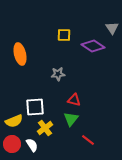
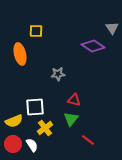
yellow square: moved 28 px left, 4 px up
red circle: moved 1 px right
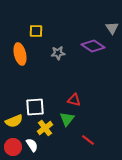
gray star: moved 21 px up
green triangle: moved 4 px left
red circle: moved 3 px down
